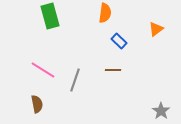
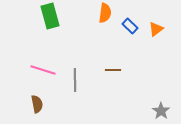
blue rectangle: moved 11 px right, 15 px up
pink line: rotated 15 degrees counterclockwise
gray line: rotated 20 degrees counterclockwise
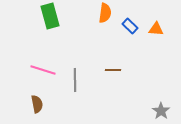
orange triangle: rotated 42 degrees clockwise
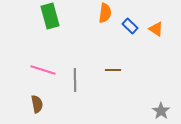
orange triangle: rotated 28 degrees clockwise
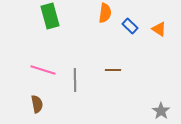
orange triangle: moved 3 px right
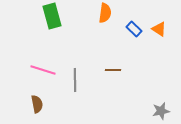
green rectangle: moved 2 px right
blue rectangle: moved 4 px right, 3 px down
gray star: rotated 24 degrees clockwise
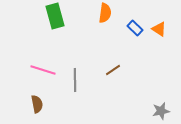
green rectangle: moved 3 px right
blue rectangle: moved 1 px right, 1 px up
brown line: rotated 35 degrees counterclockwise
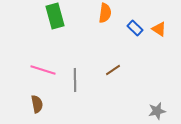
gray star: moved 4 px left
